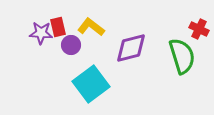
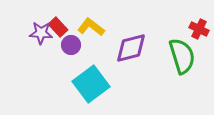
red rectangle: rotated 30 degrees counterclockwise
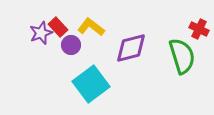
purple star: rotated 25 degrees counterclockwise
